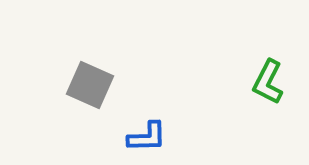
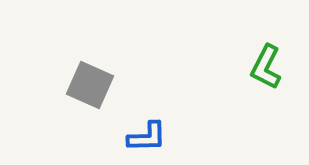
green L-shape: moved 2 px left, 15 px up
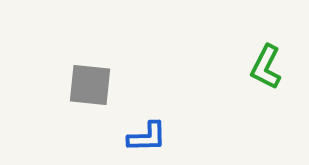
gray square: rotated 18 degrees counterclockwise
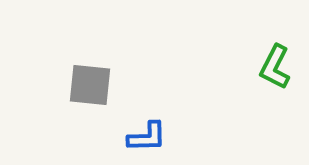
green L-shape: moved 9 px right
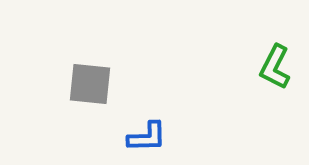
gray square: moved 1 px up
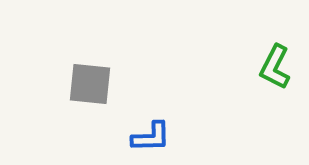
blue L-shape: moved 4 px right
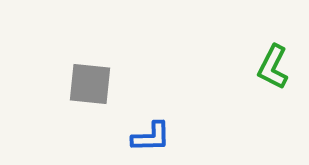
green L-shape: moved 2 px left
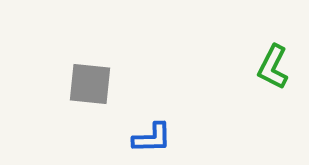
blue L-shape: moved 1 px right, 1 px down
